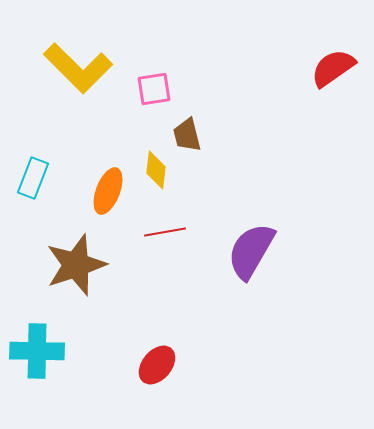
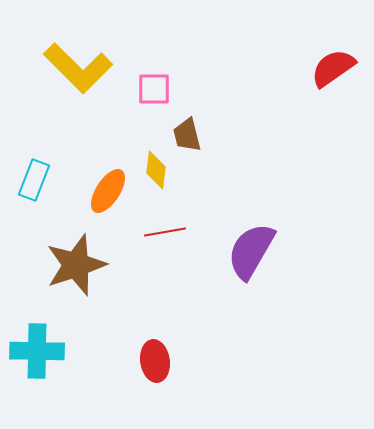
pink square: rotated 9 degrees clockwise
cyan rectangle: moved 1 px right, 2 px down
orange ellipse: rotated 12 degrees clockwise
red ellipse: moved 2 px left, 4 px up; rotated 48 degrees counterclockwise
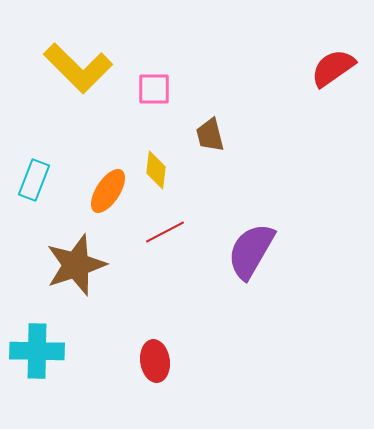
brown trapezoid: moved 23 px right
red line: rotated 18 degrees counterclockwise
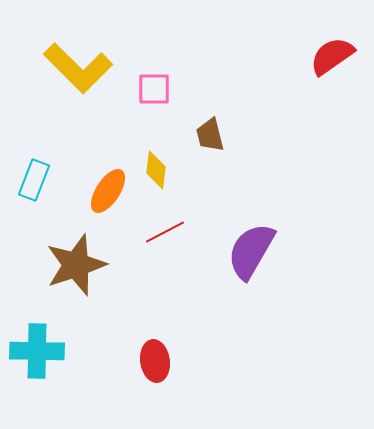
red semicircle: moved 1 px left, 12 px up
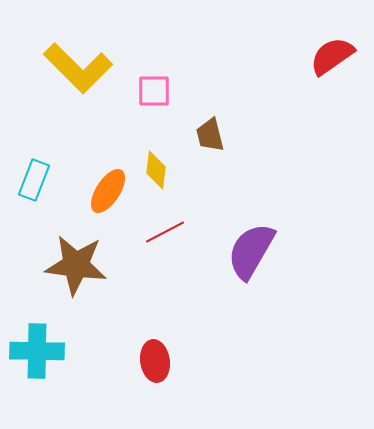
pink square: moved 2 px down
brown star: rotated 26 degrees clockwise
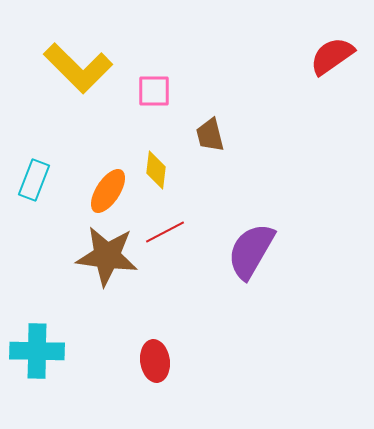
brown star: moved 31 px right, 9 px up
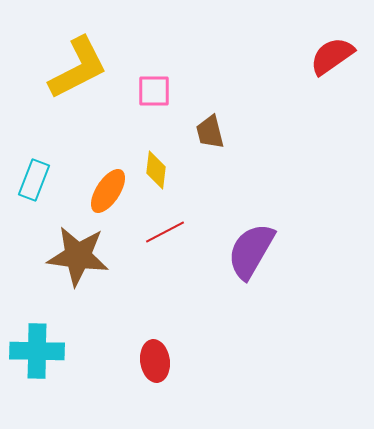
yellow L-shape: rotated 72 degrees counterclockwise
brown trapezoid: moved 3 px up
brown star: moved 29 px left
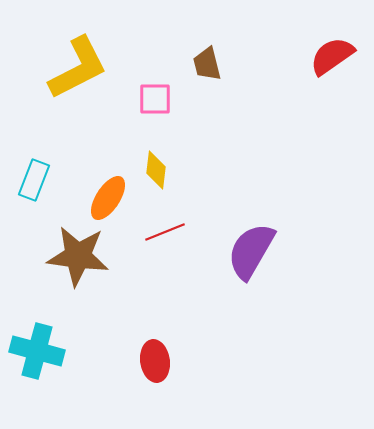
pink square: moved 1 px right, 8 px down
brown trapezoid: moved 3 px left, 68 px up
orange ellipse: moved 7 px down
red line: rotated 6 degrees clockwise
cyan cross: rotated 14 degrees clockwise
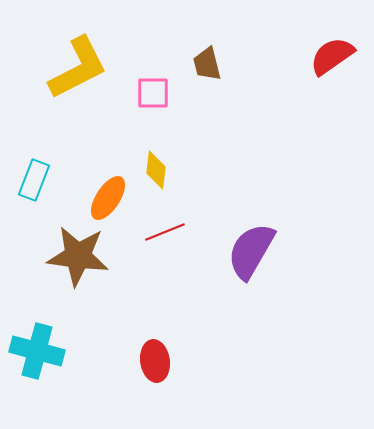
pink square: moved 2 px left, 6 px up
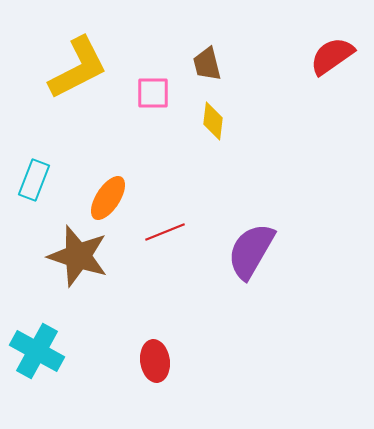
yellow diamond: moved 57 px right, 49 px up
brown star: rotated 10 degrees clockwise
cyan cross: rotated 14 degrees clockwise
